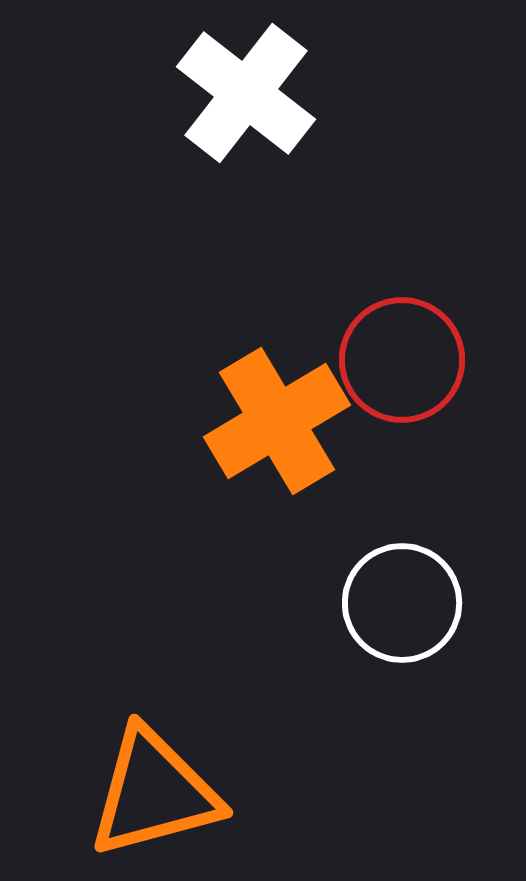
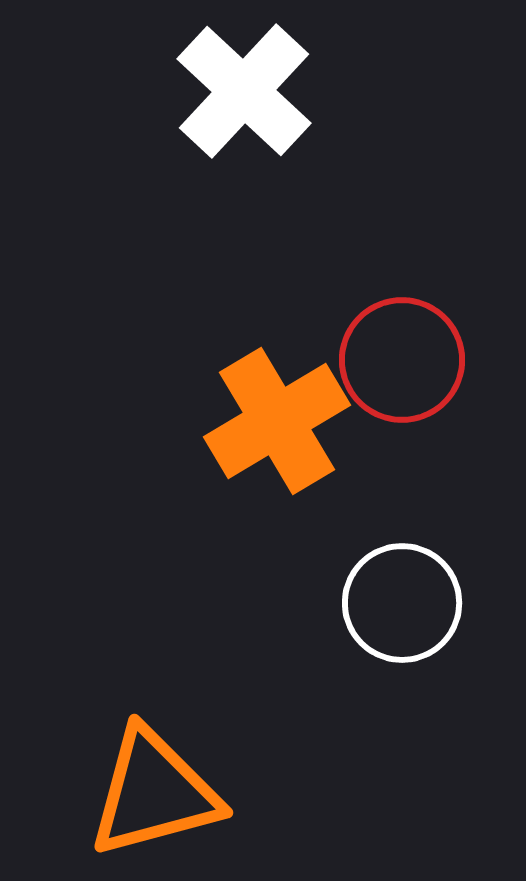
white cross: moved 2 px left, 2 px up; rotated 5 degrees clockwise
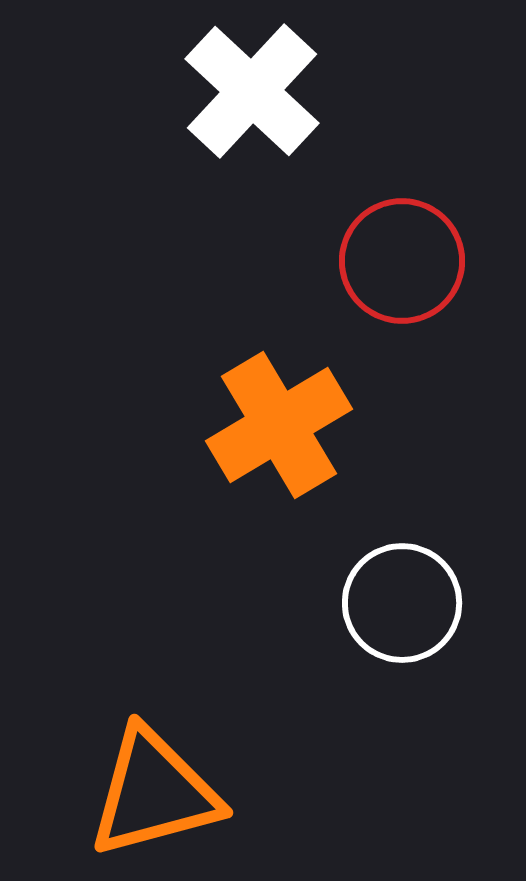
white cross: moved 8 px right
red circle: moved 99 px up
orange cross: moved 2 px right, 4 px down
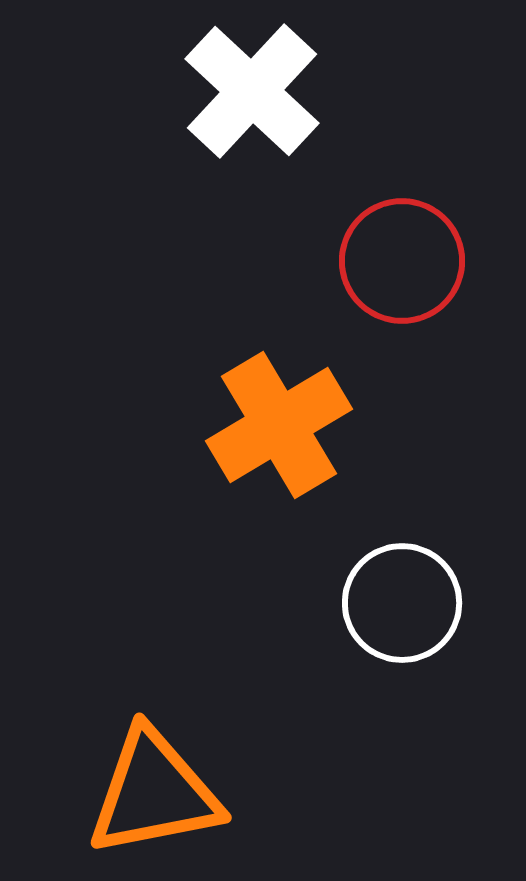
orange triangle: rotated 4 degrees clockwise
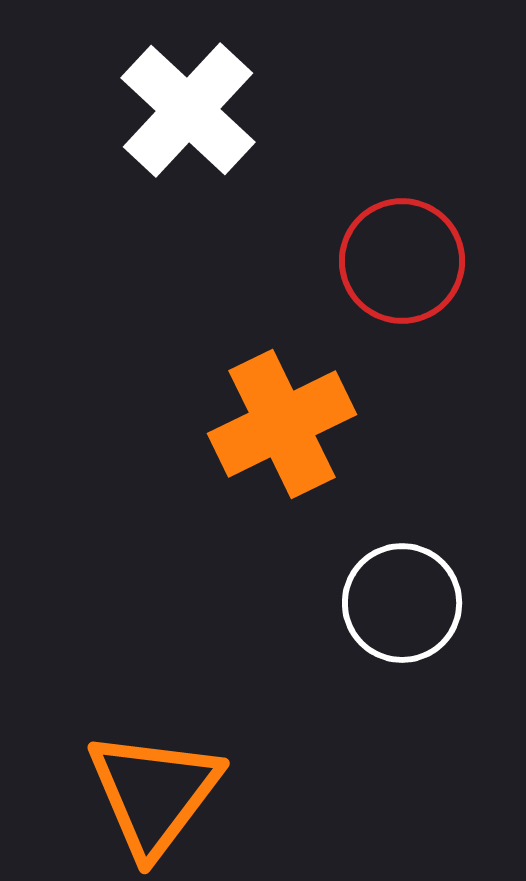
white cross: moved 64 px left, 19 px down
orange cross: moved 3 px right, 1 px up; rotated 5 degrees clockwise
orange triangle: rotated 42 degrees counterclockwise
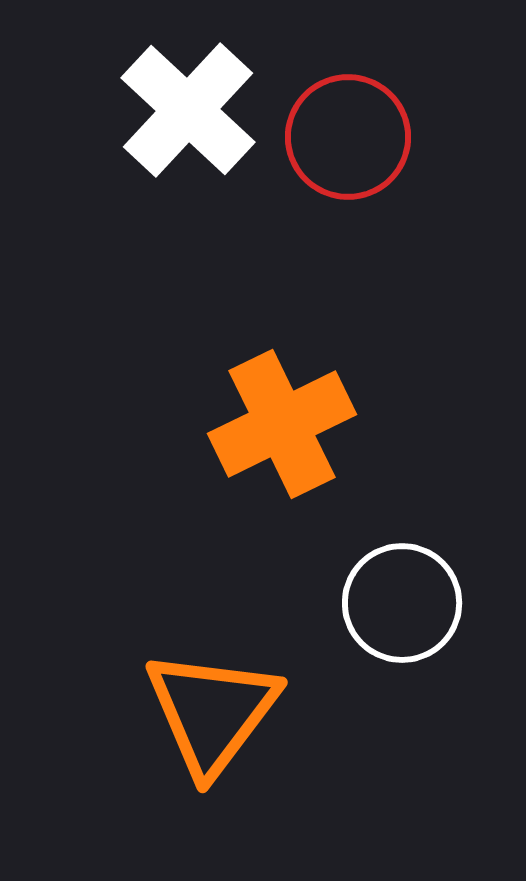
red circle: moved 54 px left, 124 px up
orange triangle: moved 58 px right, 81 px up
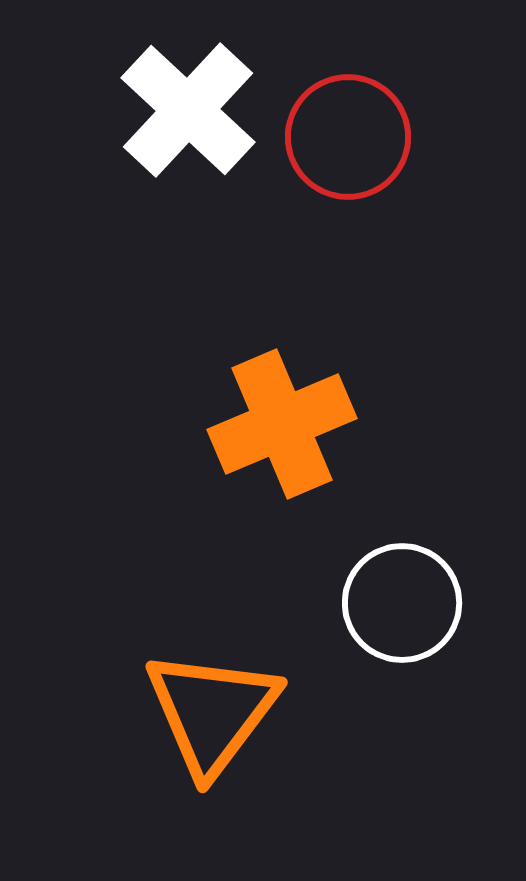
orange cross: rotated 3 degrees clockwise
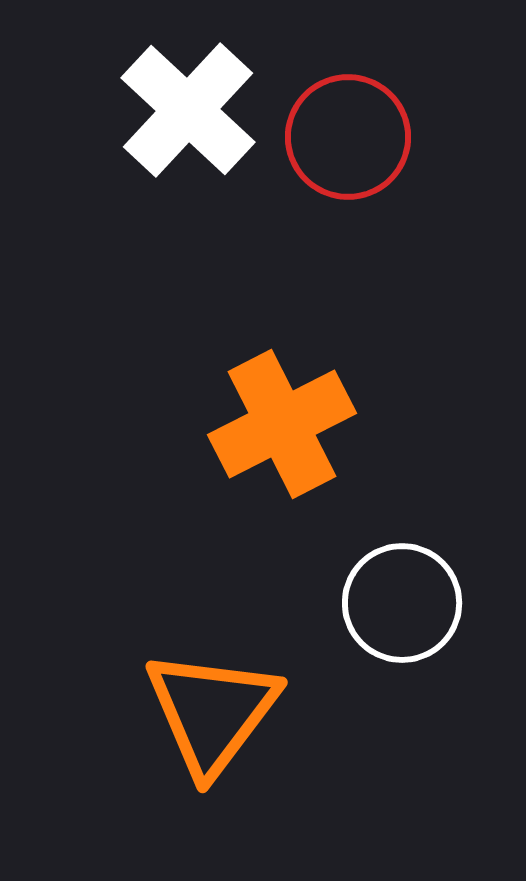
orange cross: rotated 4 degrees counterclockwise
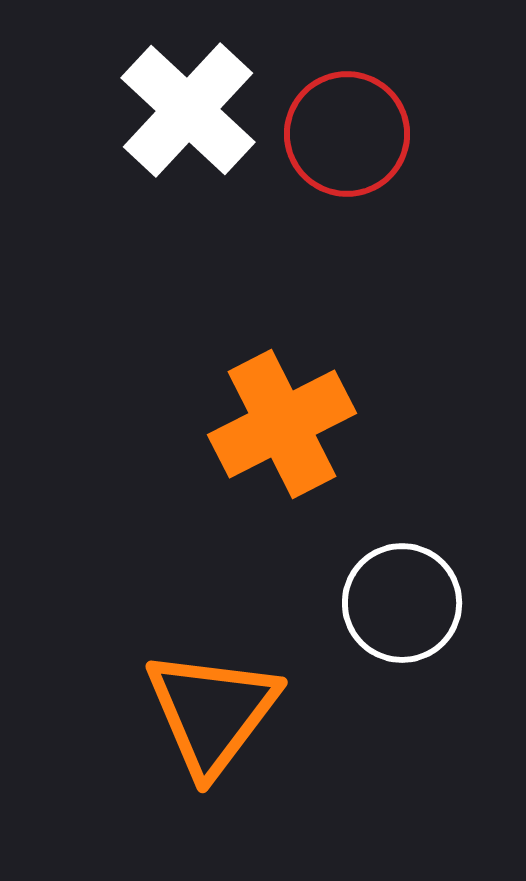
red circle: moved 1 px left, 3 px up
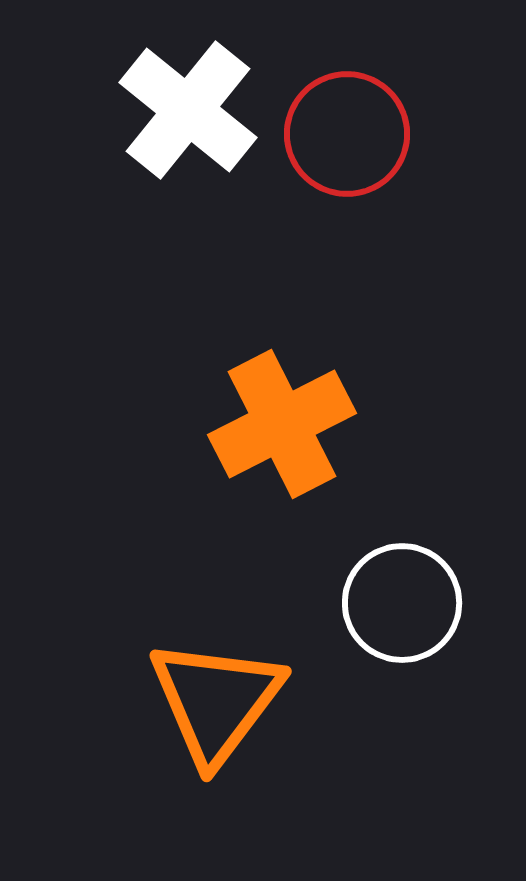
white cross: rotated 4 degrees counterclockwise
orange triangle: moved 4 px right, 11 px up
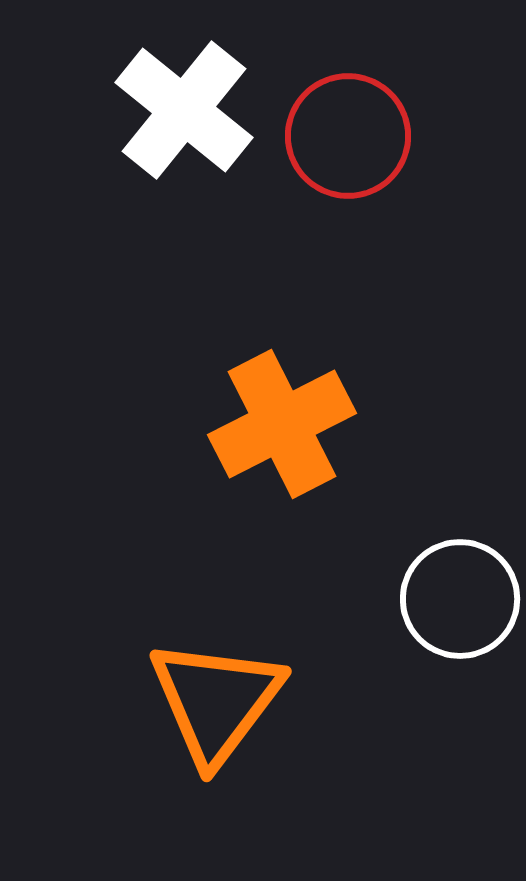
white cross: moved 4 px left
red circle: moved 1 px right, 2 px down
white circle: moved 58 px right, 4 px up
